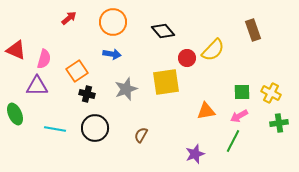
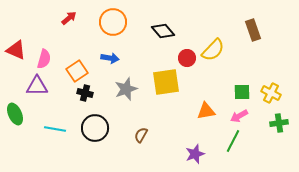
blue arrow: moved 2 px left, 4 px down
black cross: moved 2 px left, 1 px up
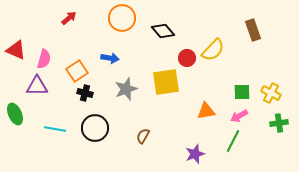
orange circle: moved 9 px right, 4 px up
brown semicircle: moved 2 px right, 1 px down
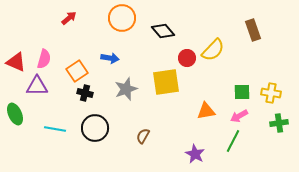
red triangle: moved 12 px down
yellow cross: rotated 18 degrees counterclockwise
purple star: rotated 24 degrees counterclockwise
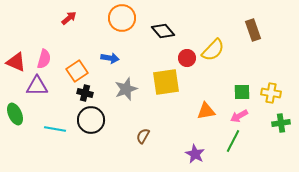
green cross: moved 2 px right
black circle: moved 4 px left, 8 px up
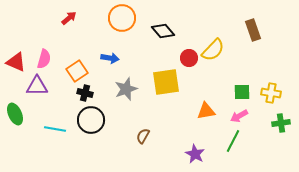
red circle: moved 2 px right
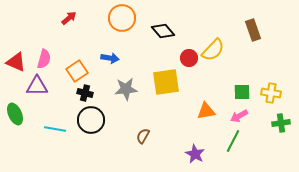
gray star: rotated 15 degrees clockwise
